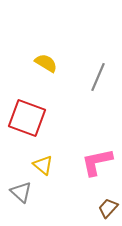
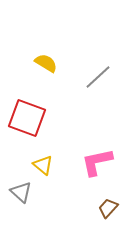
gray line: rotated 24 degrees clockwise
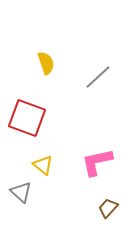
yellow semicircle: rotated 40 degrees clockwise
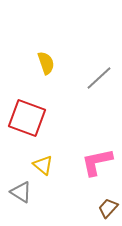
gray line: moved 1 px right, 1 px down
gray triangle: rotated 10 degrees counterclockwise
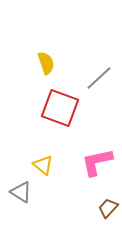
red square: moved 33 px right, 10 px up
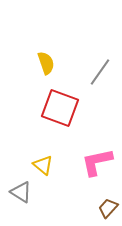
gray line: moved 1 px right, 6 px up; rotated 12 degrees counterclockwise
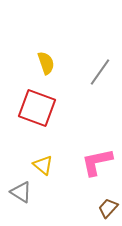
red square: moved 23 px left
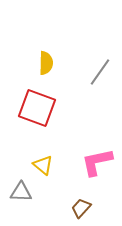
yellow semicircle: rotated 20 degrees clockwise
gray triangle: rotated 30 degrees counterclockwise
brown trapezoid: moved 27 px left
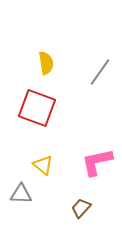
yellow semicircle: rotated 10 degrees counterclockwise
gray triangle: moved 2 px down
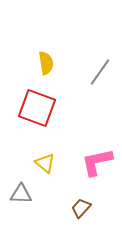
yellow triangle: moved 2 px right, 2 px up
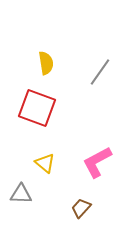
pink L-shape: rotated 16 degrees counterclockwise
